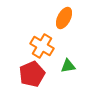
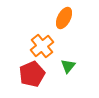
orange cross: rotated 20 degrees clockwise
green triangle: rotated 42 degrees counterclockwise
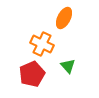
orange cross: moved 2 px up; rotated 25 degrees counterclockwise
green triangle: rotated 21 degrees counterclockwise
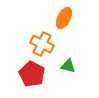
green triangle: rotated 35 degrees counterclockwise
red pentagon: rotated 20 degrees counterclockwise
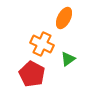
green triangle: moved 7 px up; rotated 49 degrees counterclockwise
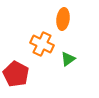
orange ellipse: moved 1 px left, 1 px down; rotated 20 degrees counterclockwise
red pentagon: moved 16 px left
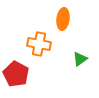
orange cross: moved 3 px left; rotated 15 degrees counterclockwise
green triangle: moved 12 px right
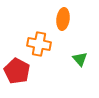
green triangle: rotated 35 degrees counterclockwise
red pentagon: moved 1 px right, 3 px up
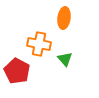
orange ellipse: moved 1 px right, 1 px up
green triangle: moved 15 px left
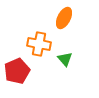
orange ellipse: rotated 20 degrees clockwise
red pentagon: rotated 20 degrees clockwise
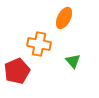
green triangle: moved 8 px right, 2 px down
